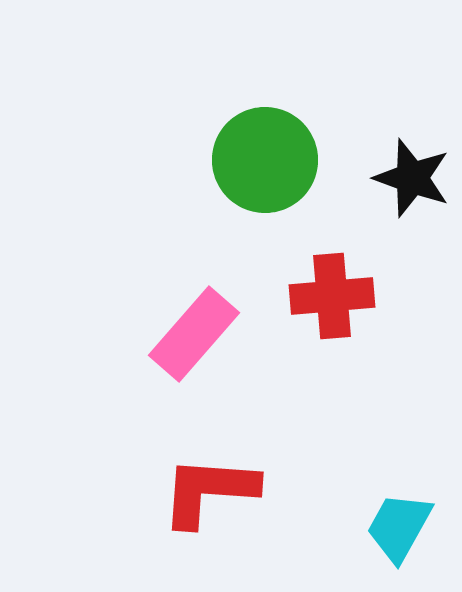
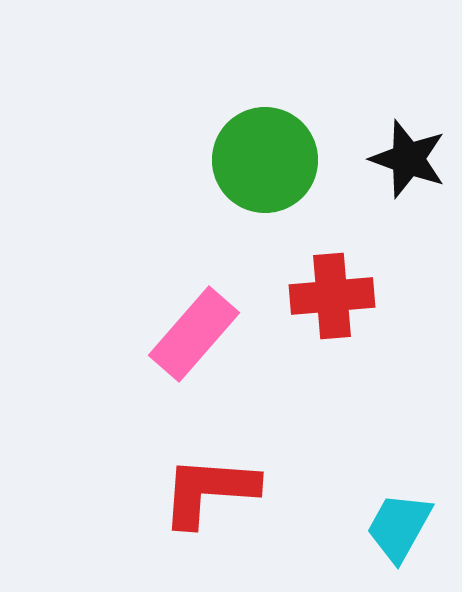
black star: moved 4 px left, 19 px up
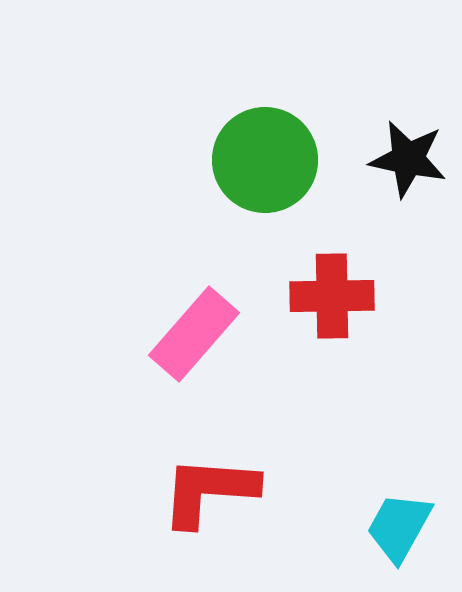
black star: rotated 8 degrees counterclockwise
red cross: rotated 4 degrees clockwise
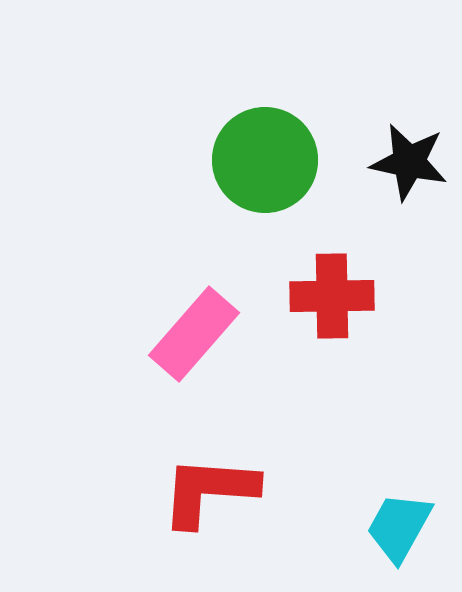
black star: moved 1 px right, 3 px down
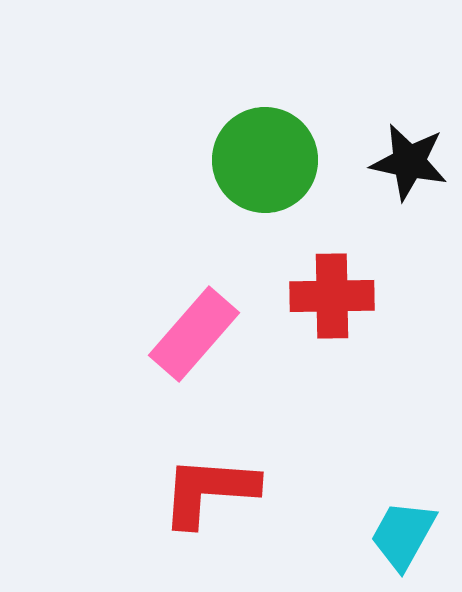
cyan trapezoid: moved 4 px right, 8 px down
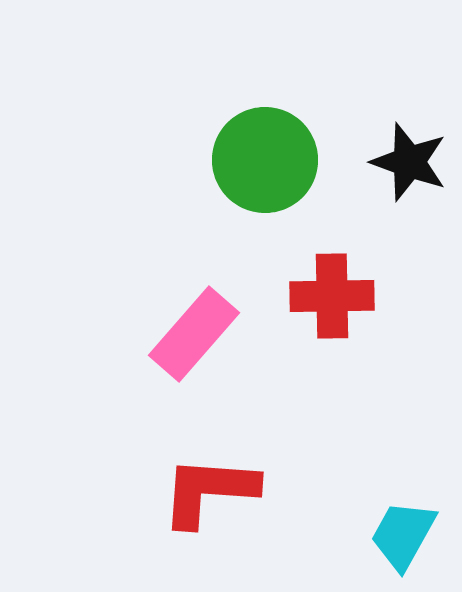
black star: rotated 8 degrees clockwise
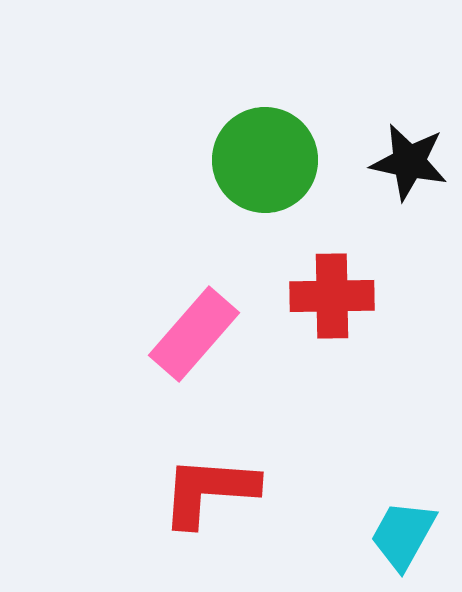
black star: rotated 8 degrees counterclockwise
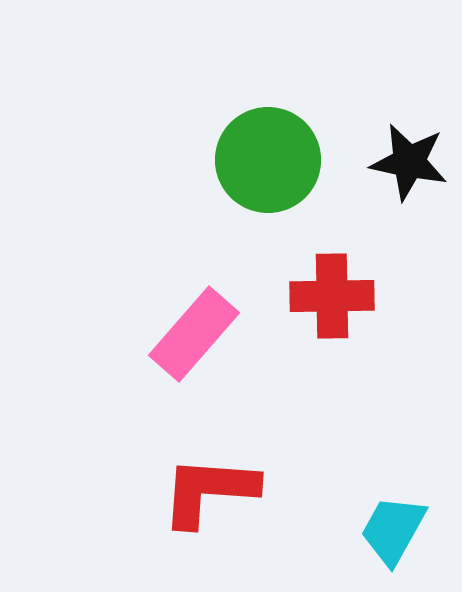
green circle: moved 3 px right
cyan trapezoid: moved 10 px left, 5 px up
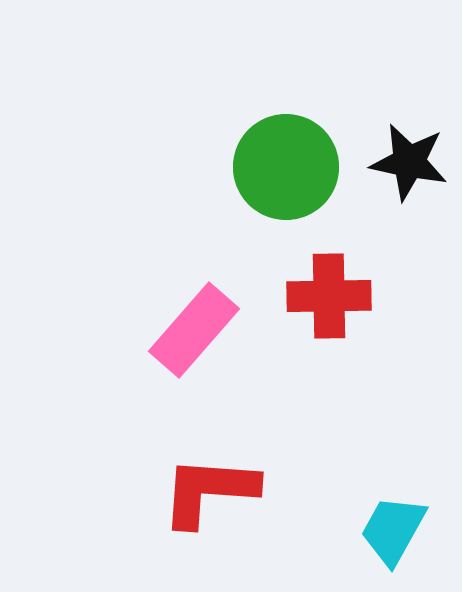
green circle: moved 18 px right, 7 px down
red cross: moved 3 px left
pink rectangle: moved 4 px up
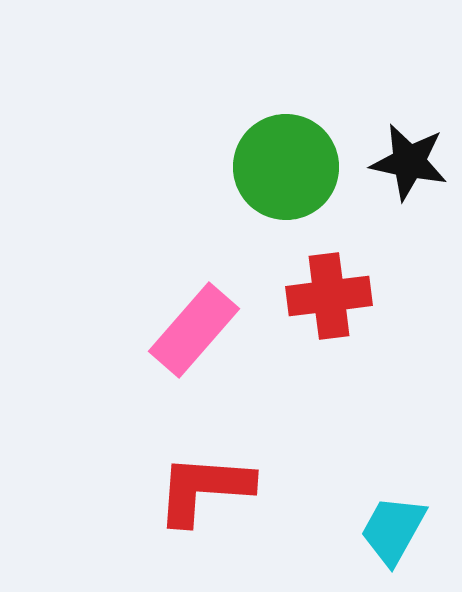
red cross: rotated 6 degrees counterclockwise
red L-shape: moved 5 px left, 2 px up
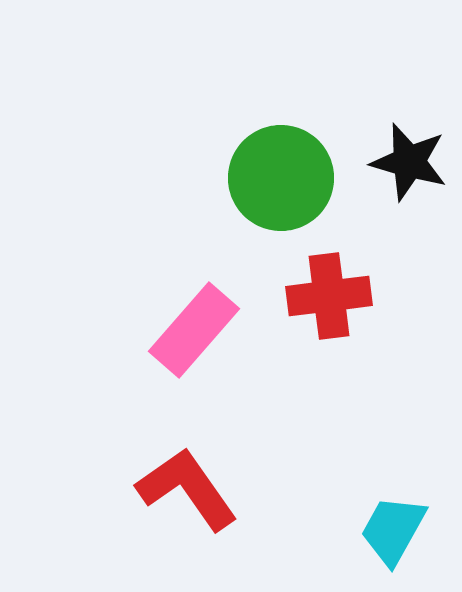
black star: rotated 4 degrees clockwise
green circle: moved 5 px left, 11 px down
red L-shape: moved 17 px left; rotated 51 degrees clockwise
